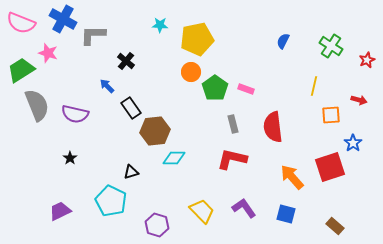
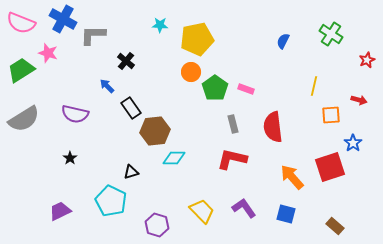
green cross: moved 12 px up
gray semicircle: moved 13 px left, 14 px down; rotated 80 degrees clockwise
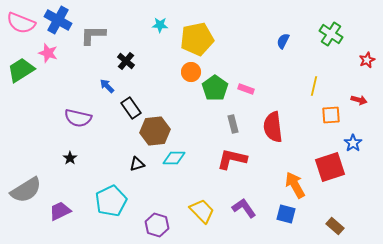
blue cross: moved 5 px left, 1 px down
purple semicircle: moved 3 px right, 4 px down
gray semicircle: moved 2 px right, 71 px down
black triangle: moved 6 px right, 8 px up
orange arrow: moved 3 px right, 8 px down; rotated 12 degrees clockwise
cyan pentagon: rotated 20 degrees clockwise
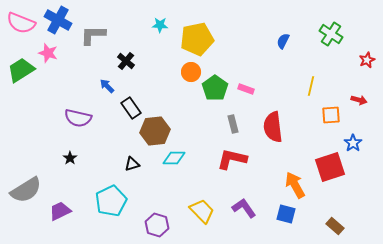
yellow line: moved 3 px left
black triangle: moved 5 px left
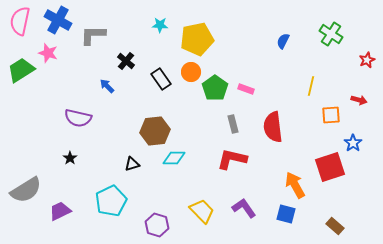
pink semicircle: moved 1 px left, 2 px up; rotated 80 degrees clockwise
black rectangle: moved 30 px right, 29 px up
